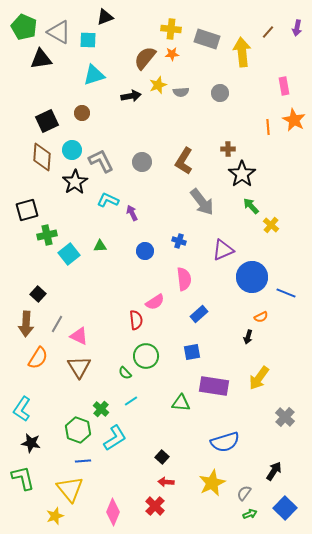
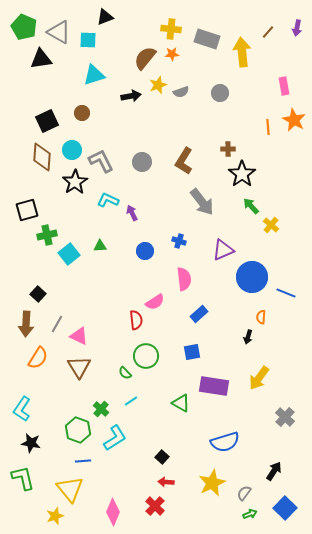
gray semicircle at (181, 92): rotated 14 degrees counterclockwise
orange semicircle at (261, 317): rotated 120 degrees clockwise
green triangle at (181, 403): rotated 24 degrees clockwise
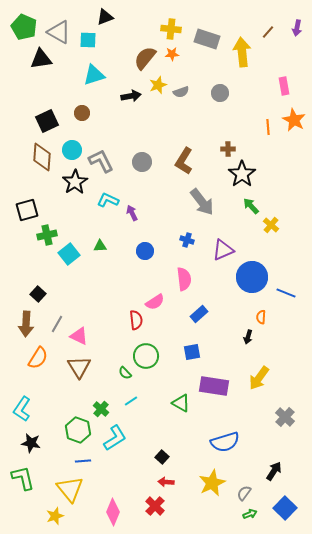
blue cross at (179, 241): moved 8 px right, 1 px up
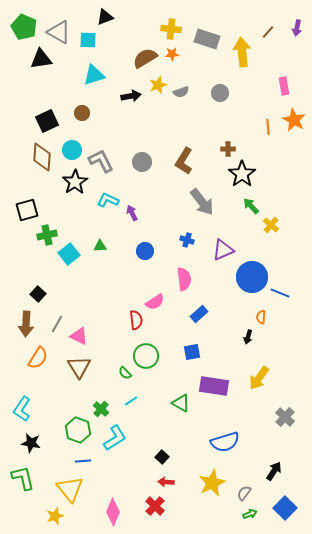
brown semicircle at (145, 58): rotated 20 degrees clockwise
blue line at (286, 293): moved 6 px left
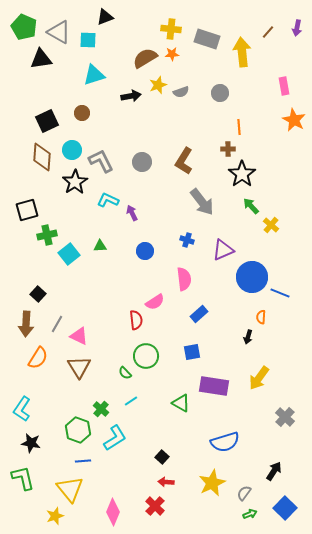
orange line at (268, 127): moved 29 px left
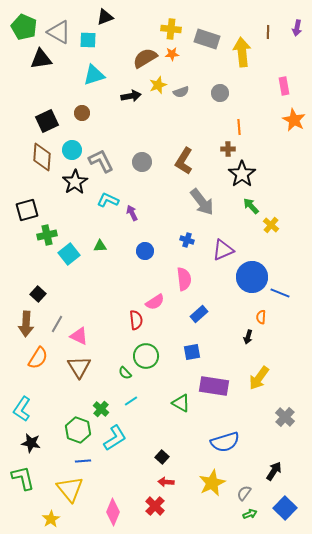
brown line at (268, 32): rotated 40 degrees counterclockwise
yellow star at (55, 516): moved 4 px left, 3 px down; rotated 12 degrees counterclockwise
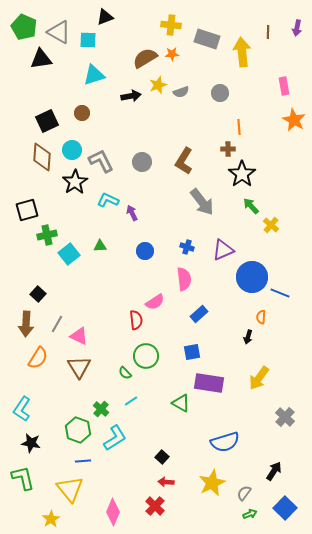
yellow cross at (171, 29): moved 4 px up
blue cross at (187, 240): moved 7 px down
purple rectangle at (214, 386): moved 5 px left, 3 px up
